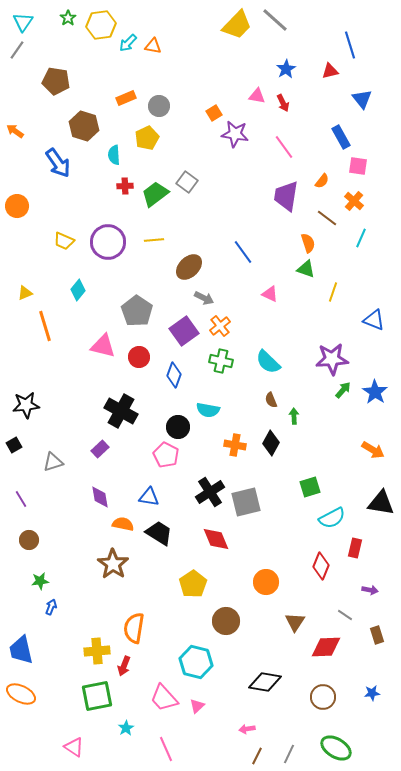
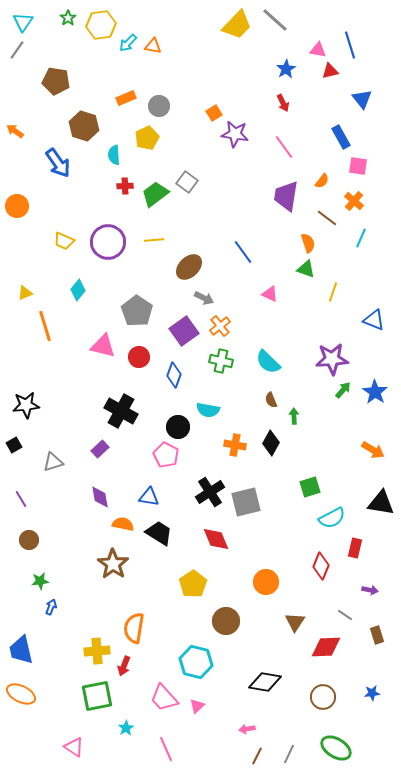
pink triangle at (257, 96): moved 61 px right, 46 px up
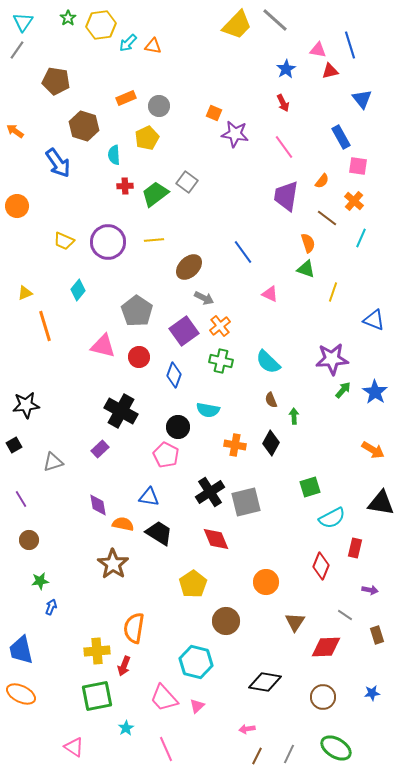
orange square at (214, 113): rotated 35 degrees counterclockwise
purple diamond at (100, 497): moved 2 px left, 8 px down
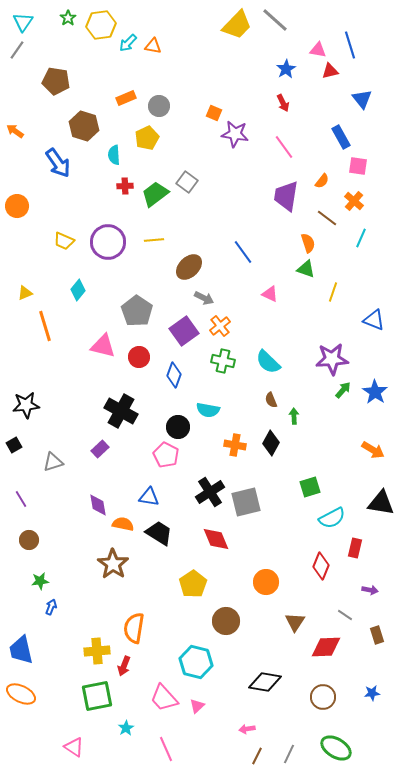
green cross at (221, 361): moved 2 px right
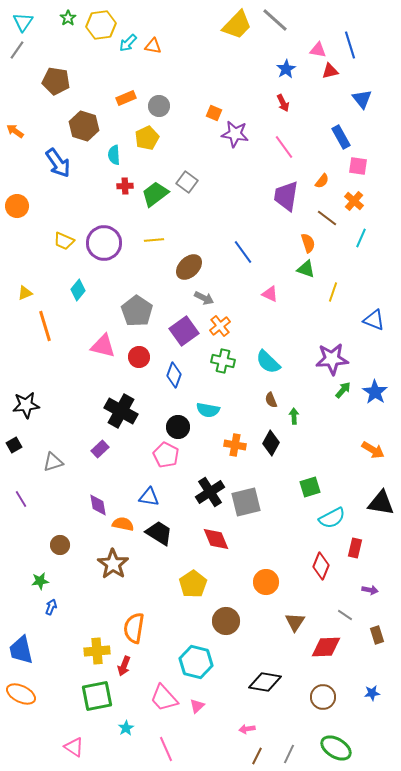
purple circle at (108, 242): moved 4 px left, 1 px down
brown circle at (29, 540): moved 31 px right, 5 px down
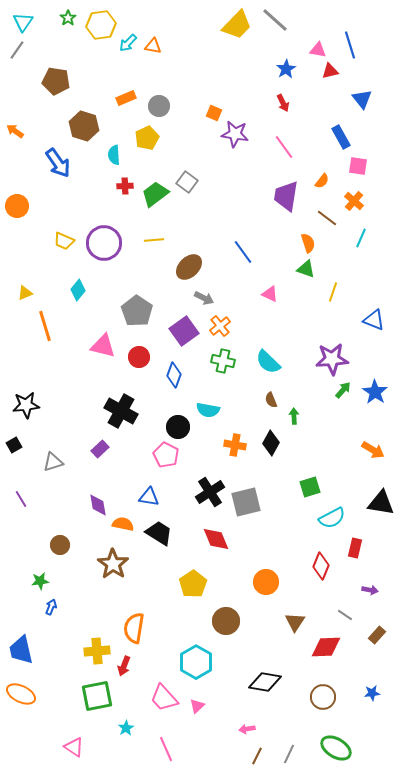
brown rectangle at (377, 635): rotated 60 degrees clockwise
cyan hexagon at (196, 662): rotated 16 degrees clockwise
